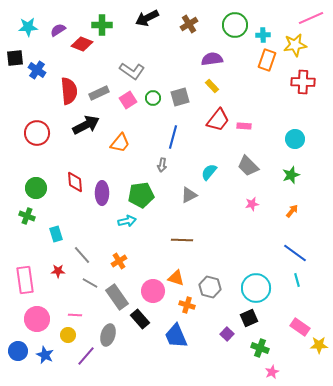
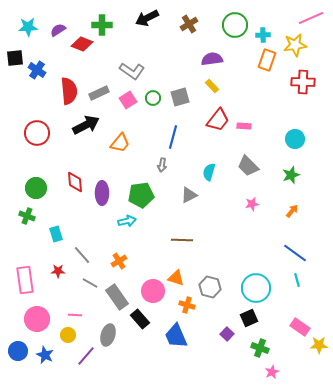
cyan semicircle at (209, 172): rotated 24 degrees counterclockwise
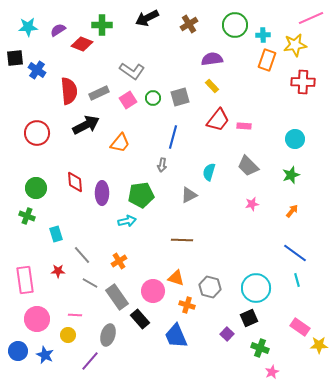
purple line at (86, 356): moved 4 px right, 5 px down
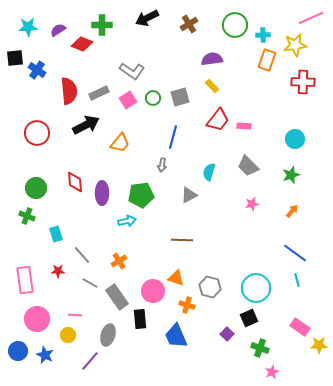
black rectangle at (140, 319): rotated 36 degrees clockwise
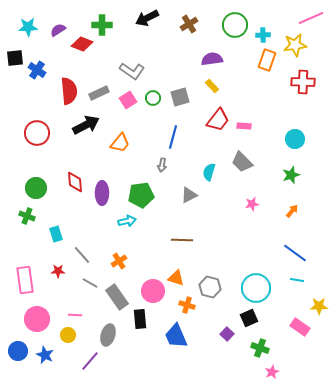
gray trapezoid at (248, 166): moved 6 px left, 4 px up
cyan line at (297, 280): rotated 64 degrees counterclockwise
yellow star at (319, 345): moved 39 px up
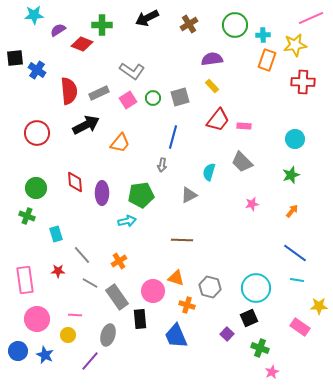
cyan star at (28, 27): moved 6 px right, 12 px up
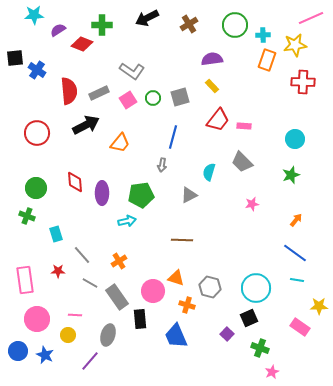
orange arrow at (292, 211): moved 4 px right, 9 px down
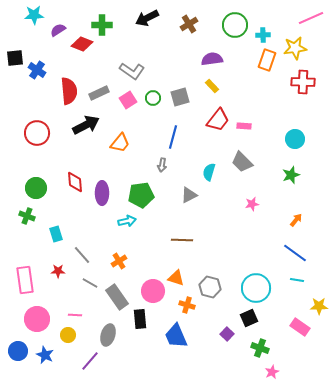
yellow star at (295, 45): moved 3 px down
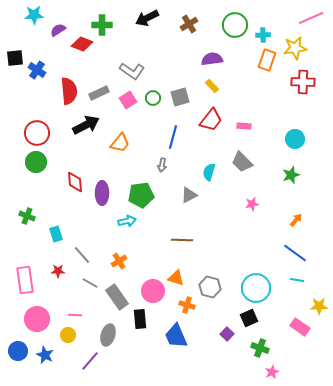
red trapezoid at (218, 120): moved 7 px left
green circle at (36, 188): moved 26 px up
